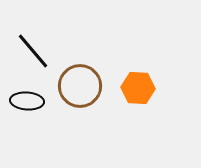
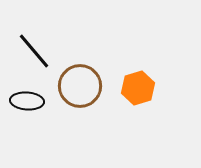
black line: moved 1 px right
orange hexagon: rotated 20 degrees counterclockwise
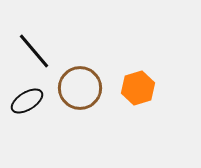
brown circle: moved 2 px down
black ellipse: rotated 36 degrees counterclockwise
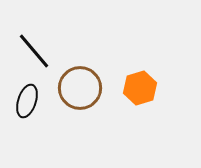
orange hexagon: moved 2 px right
black ellipse: rotated 40 degrees counterclockwise
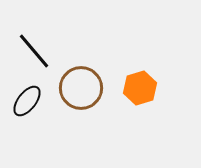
brown circle: moved 1 px right
black ellipse: rotated 20 degrees clockwise
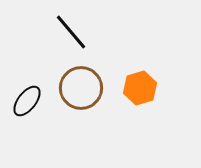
black line: moved 37 px right, 19 px up
